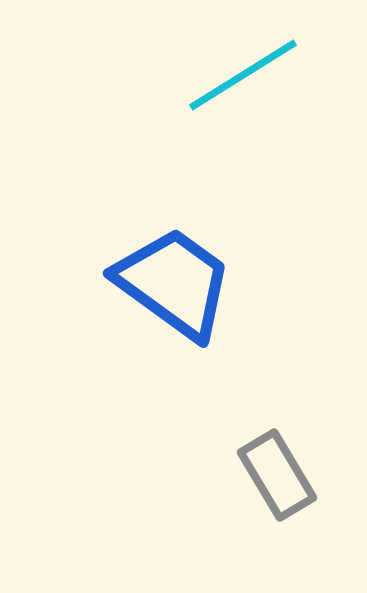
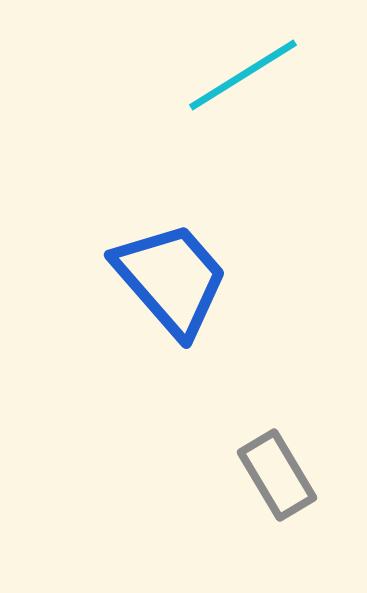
blue trapezoid: moved 3 px left, 4 px up; rotated 13 degrees clockwise
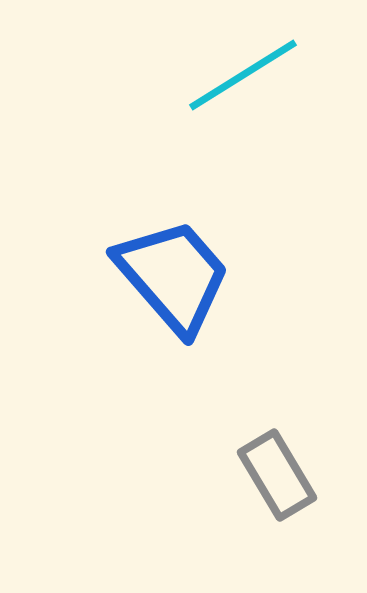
blue trapezoid: moved 2 px right, 3 px up
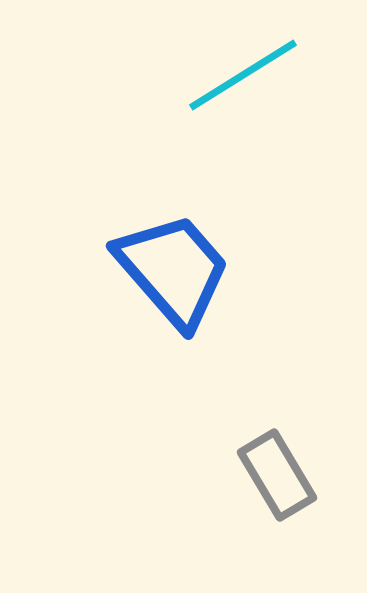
blue trapezoid: moved 6 px up
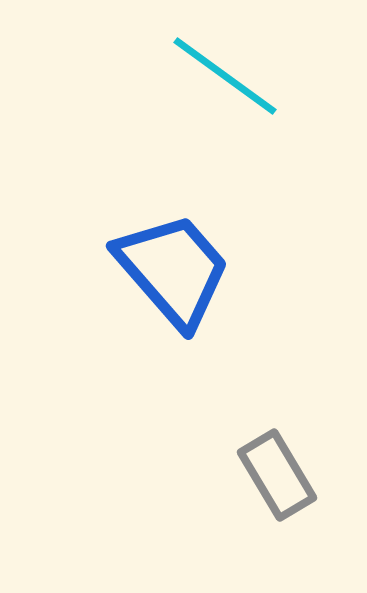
cyan line: moved 18 px left, 1 px down; rotated 68 degrees clockwise
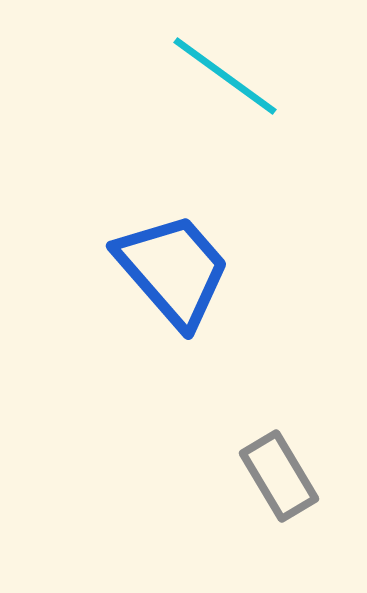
gray rectangle: moved 2 px right, 1 px down
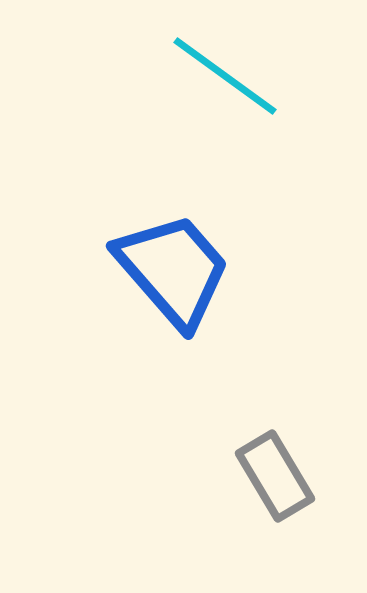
gray rectangle: moved 4 px left
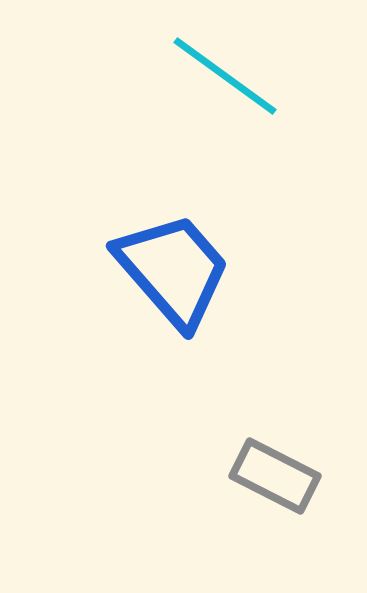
gray rectangle: rotated 32 degrees counterclockwise
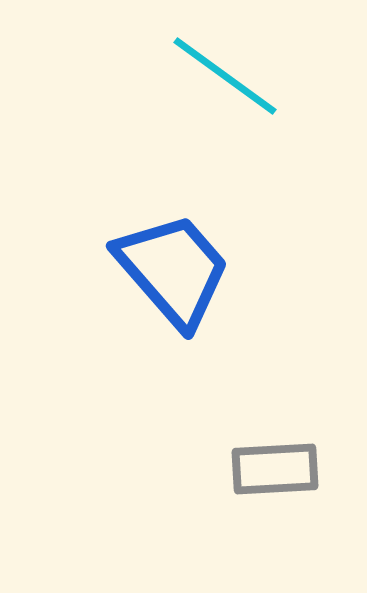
gray rectangle: moved 7 px up; rotated 30 degrees counterclockwise
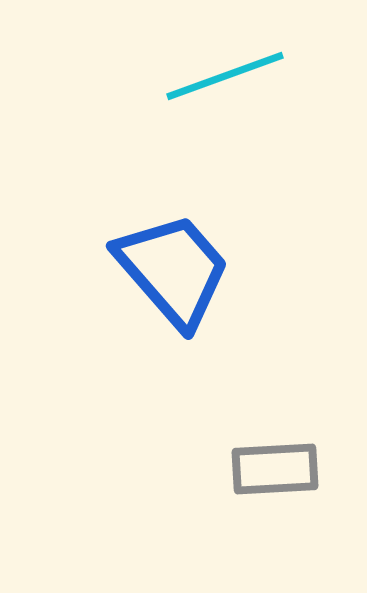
cyan line: rotated 56 degrees counterclockwise
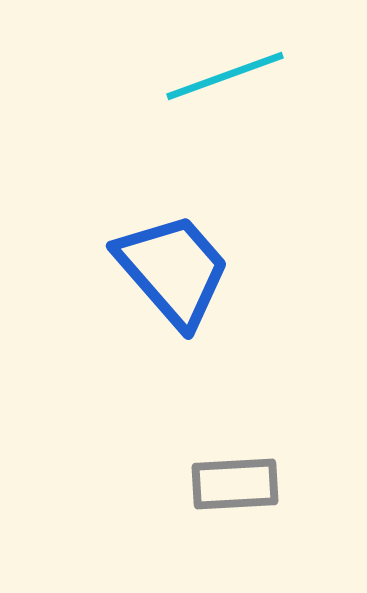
gray rectangle: moved 40 px left, 15 px down
